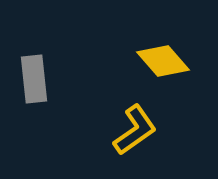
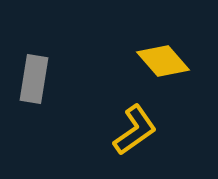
gray rectangle: rotated 15 degrees clockwise
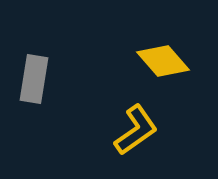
yellow L-shape: moved 1 px right
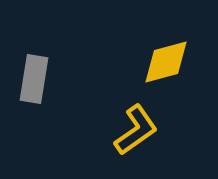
yellow diamond: moved 3 px right, 1 px down; rotated 64 degrees counterclockwise
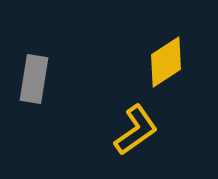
yellow diamond: rotated 18 degrees counterclockwise
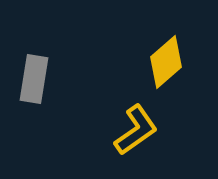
yellow diamond: rotated 8 degrees counterclockwise
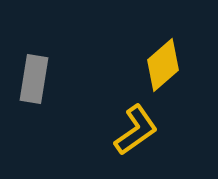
yellow diamond: moved 3 px left, 3 px down
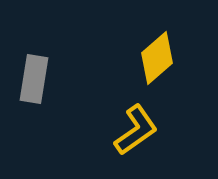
yellow diamond: moved 6 px left, 7 px up
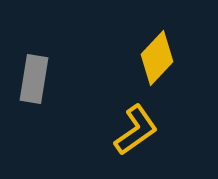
yellow diamond: rotated 6 degrees counterclockwise
